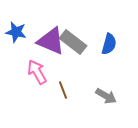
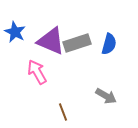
blue star: moved 1 px left; rotated 15 degrees clockwise
gray rectangle: moved 4 px right, 1 px down; rotated 56 degrees counterclockwise
brown line: moved 22 px down
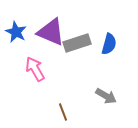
blue star: moved 1 px right
purple triangle: moved 9 px up
pink arrow: moved 2 px left, 3 px up
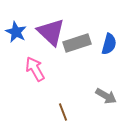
purple triangle: rotated 20 degrees clockwise
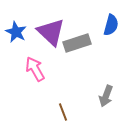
blue semicircle: moved 2 px right, 19 px up
gray arrow: rotated 80 degrees clockwise
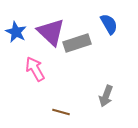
blue semicircle: moved 2 px left, 1 px up; rotated 45 degrees counterclockwise
brown line: moved 2 px left; rotated 54 degrees counterclockwise
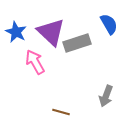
pink arrow: moved 7 px up
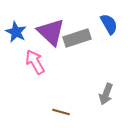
gray rectangle: moved 5 px up
gray arrow: moved 2 px up
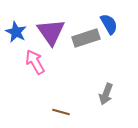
purple triangle: rotated 12 degrees clockwise
gray rectangle: moved 9 px right
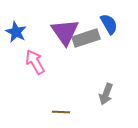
purple triangle: moved 14 px right
brown line: rotated 12 degrees counterclockwise
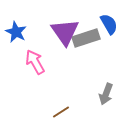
brown line: rotated 36 degrees counterclockwise
